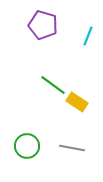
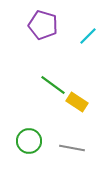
cyan line: rotated 24 degrees clockwise
green circle: moved 2 px right, 5 px up
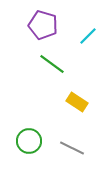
green line: moved 1 px left, 21 px up
gray line: rotated 15 degrees clockwise
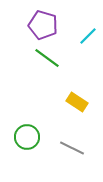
green line: moved 5 px left, 6 px up
green circle: moved 2 px left, 4 px up
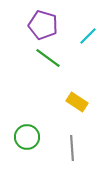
green line: moved 1 px right
gray line: rotated 60 degrees clockwise
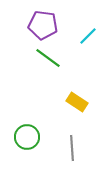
purple pentagon: rotated 8 degrees counterclockwise
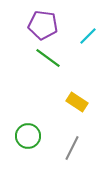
green circle: moved 1 px right, 1 px up
gray line: rotated 30 degrees clockwise
